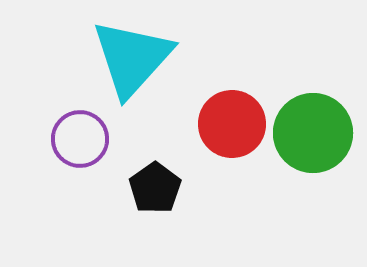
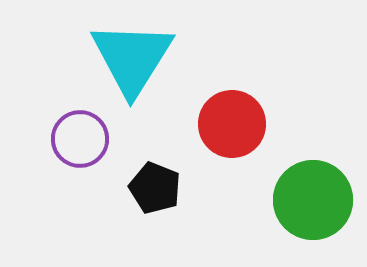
cyan triangle: rotated 10 degrees counterclockwise
green circle: moved 67 px down
black pentagon: rotated 15 degrees counterclockwise
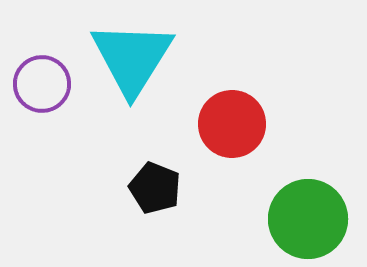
purple circle: moved 38 px left, 55 px up
green circle: moved 5 px left, 19 px down
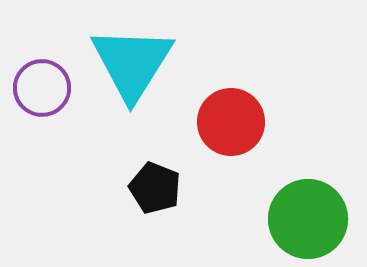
cyan triangle: moved 5 px down
purple circle: moved 4 px down
red circle: moved 1 px left, 2 px up
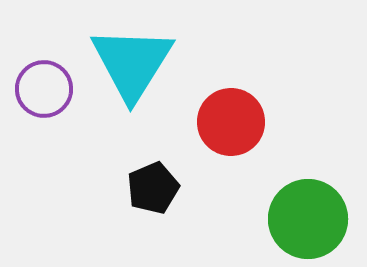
purple circle: moved 2 px right, 1 px down
black pentagon: moved 2 px left; rotated 27 degrees clockwise
